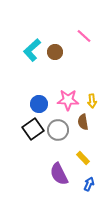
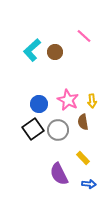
pink star: rotated 25 degrees clockwise
blue arrow: rotated 72 degrees clockwise
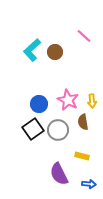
yellow rectangle: moved 1 px left, 2 px up; rotated 32 degrees counterclockwise
